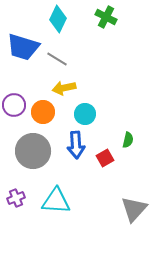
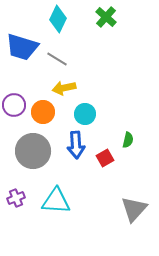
green cross: rotated 15 degrees clockwise
blue trapezoid: moved 1 px left
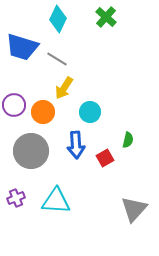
yellow arrow: rotated 45 degrees counterclockwise
cyan circle: moved 5 px right, 2 px up
gray circle: moved 2 px left
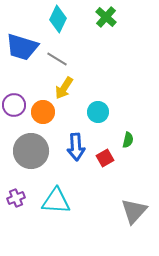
cyan circle: moved 8 px right
blue arrow: moved 2 px down
gray triangle: moved 2 px down
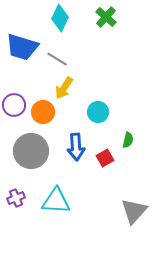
cyan diamond: moved 2 px right, 1 px up
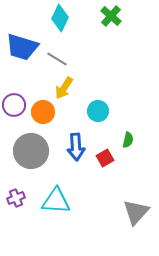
green cross: moved 5 px right, 1 px up
cyan circle: moved 1 px up
gray triangle: moved 2 px right, 1 px down
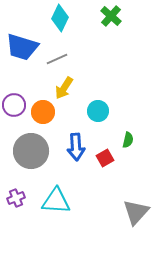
gray line: rotated 55 degrees counterclockwise
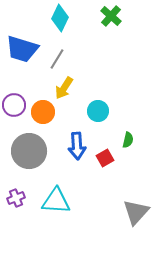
blue trapezoid: moved 2 px down
gray line: rotated 35 degrees counterclockwise
blue arrow: moved 1 px right, 1 px up
gray circle: moved 2 px left
